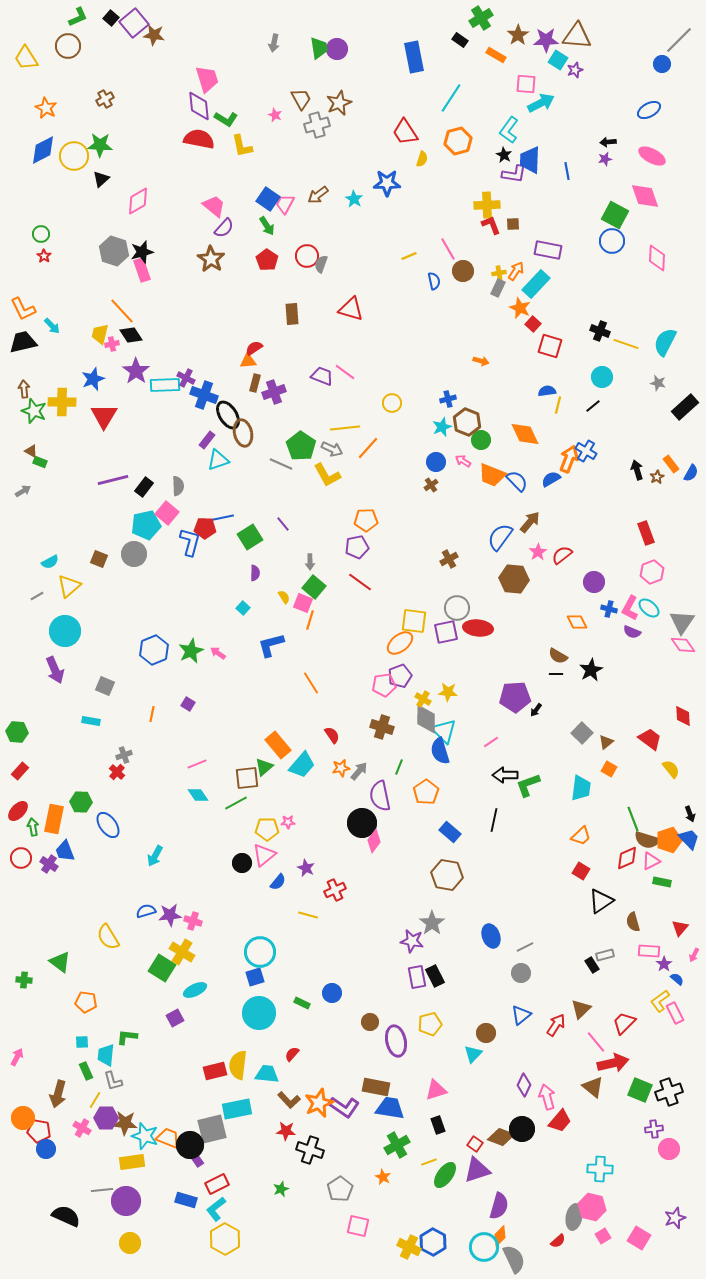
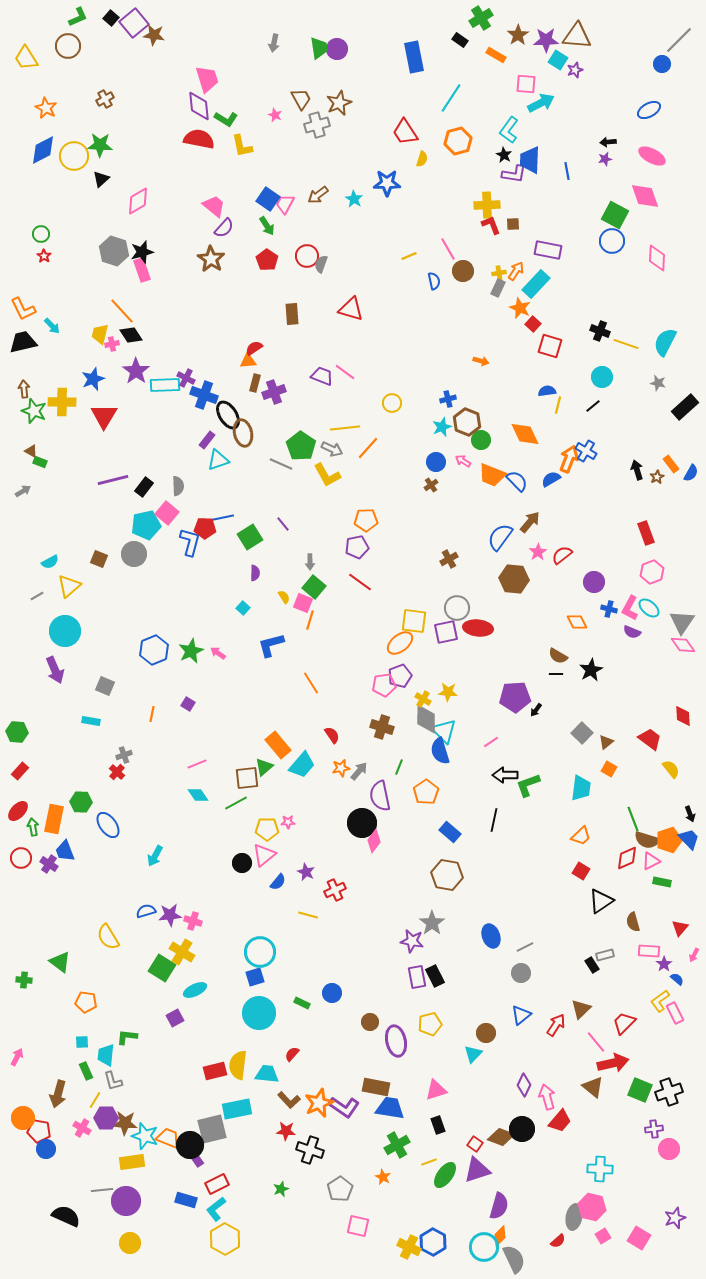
purple star at (306, 868): moved 4 px down
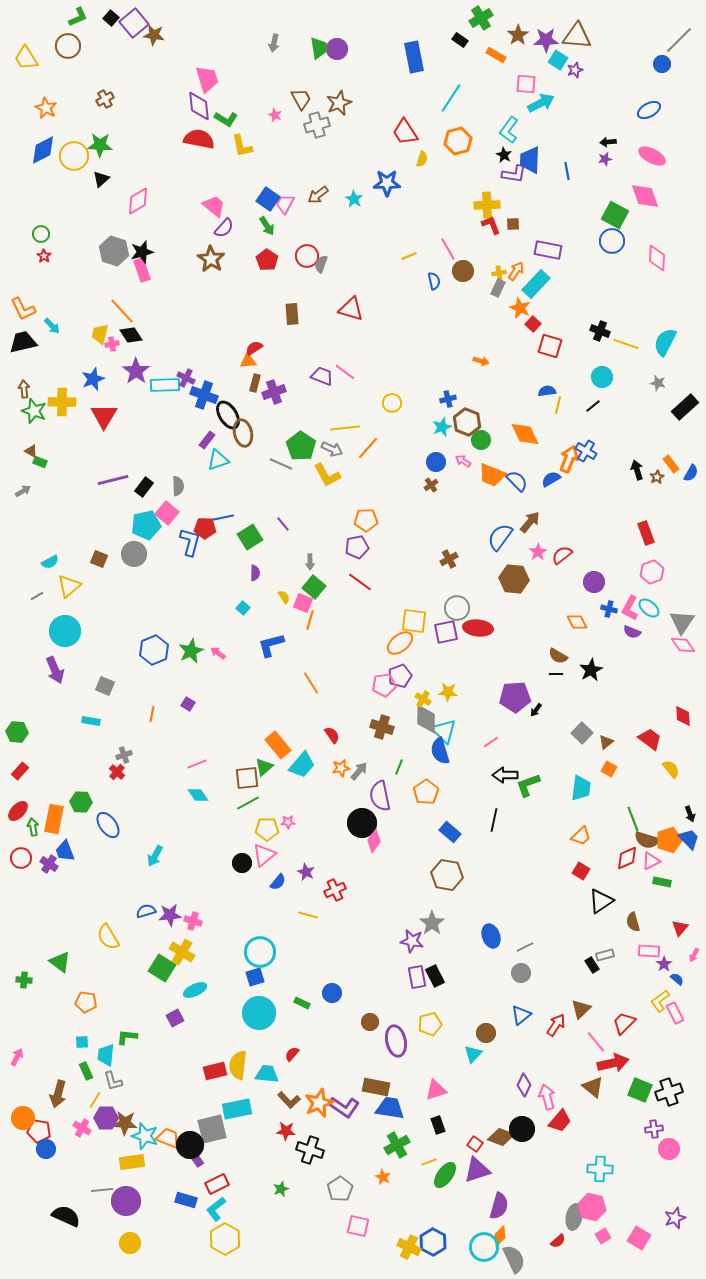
green line at (236, 803): moved 12 px right
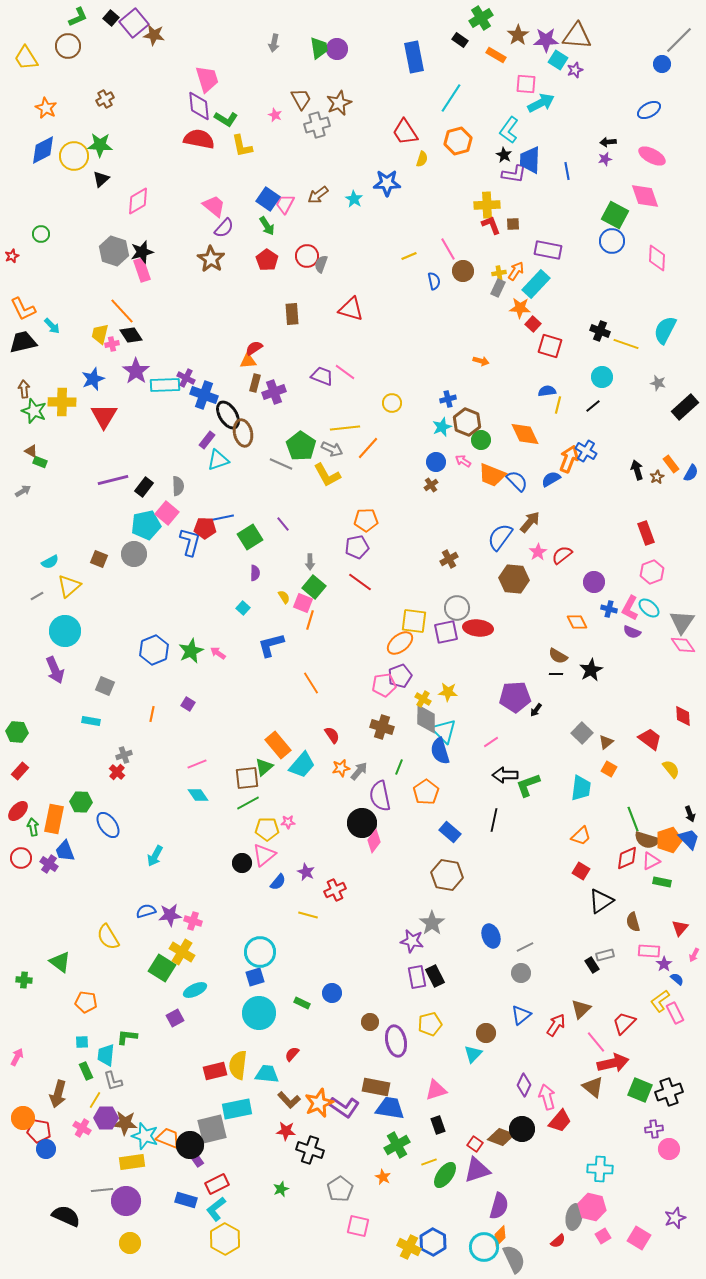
red star at (44, 256): moved 32 px left; rotated 16 degrees clockwise
orange star at (520, 308): rotated 20 degrees counterclockwise
cyan semicircle at (665, 342): moved 12 px up
